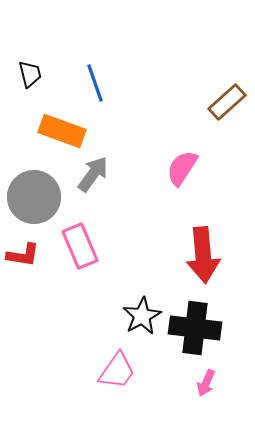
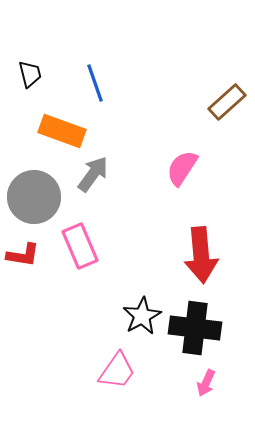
red arrow: moved 2 px left
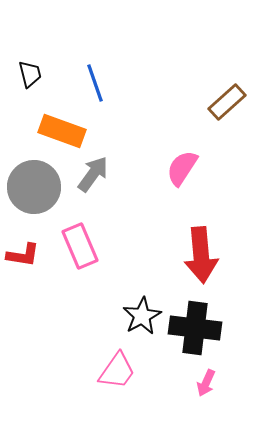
gray circle: moved 10 px up
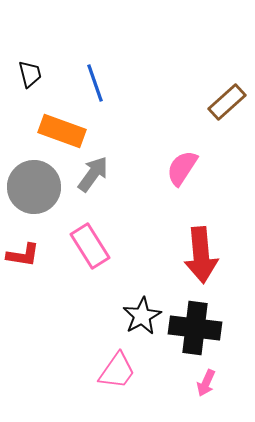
pink rectangle: moved 10 px right; rotated 9 degrees counterclockwise
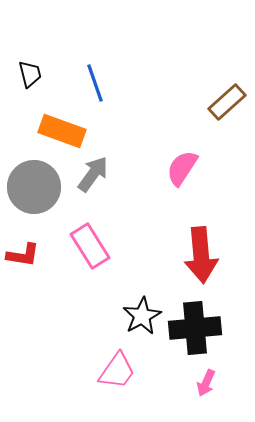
black cross: rotated 12 degrees counterclockwise
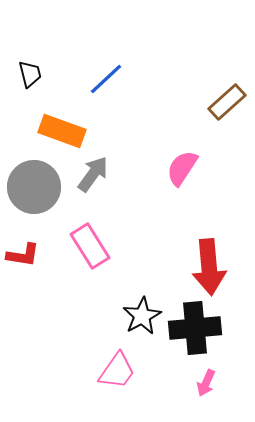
blue line: moved 11 px right, 4 px up; rotated 66 degrees clockwise
red arrow: moved 8 px right, 12 px down
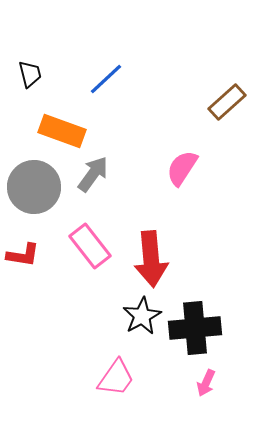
pink rectangle: rotated 6 degrees counterclockwise
red arrow: moved 58 px left, 8 px up
pink trapezoid: moved 1 px left, 7 px down
